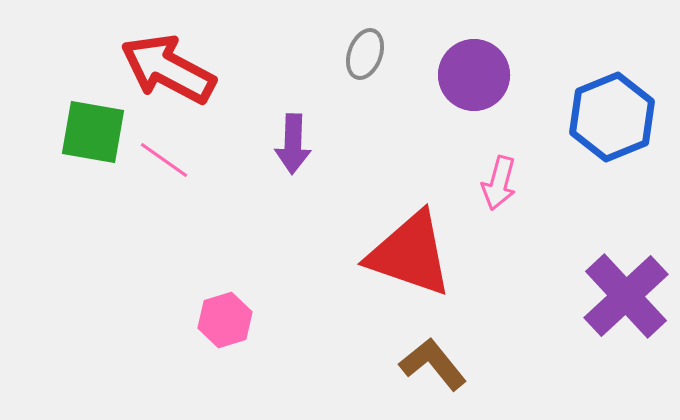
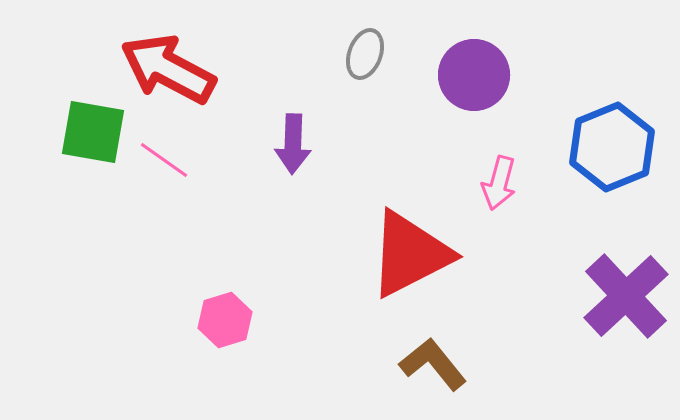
blue hexagon: moved 30 px down
red triangle: rotated 46 degrees counterclockwise
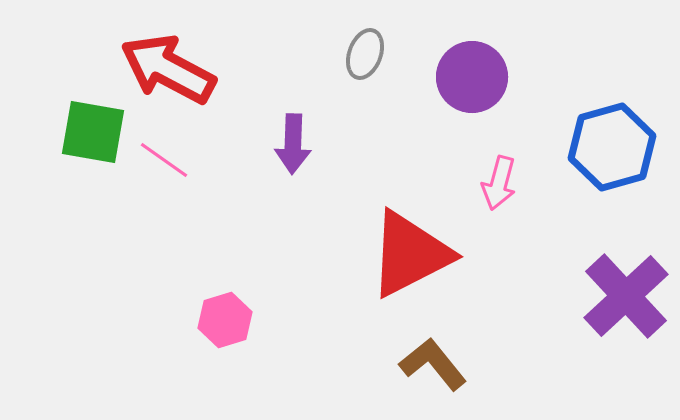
purple circle: moved 2 px left, 2 px down
blue hexagon: rotated 6 degrees clockwise
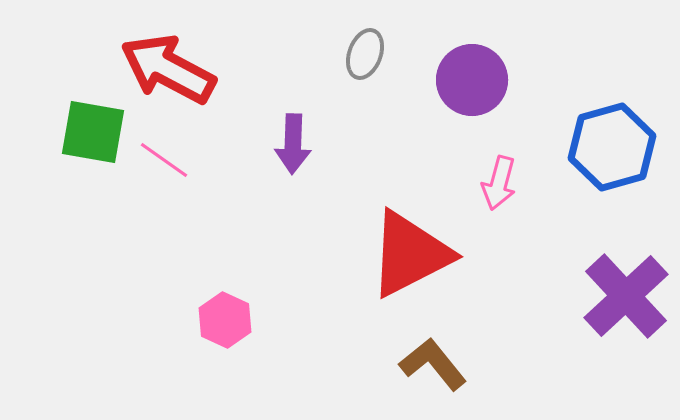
purple circle: moved 3 px down
pink hexagon: rotated 18 degrees counterclockwise
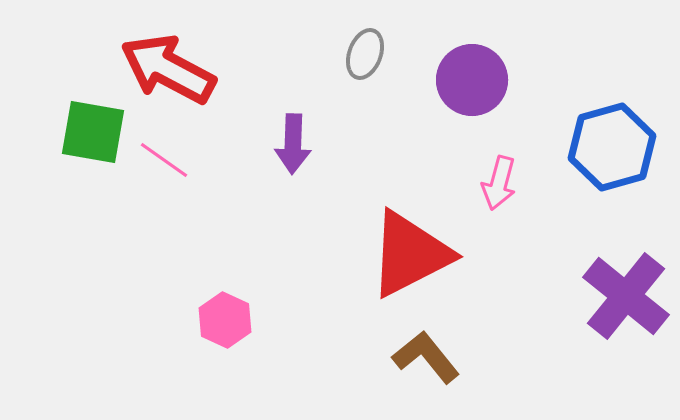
purple cross: rotated 8 degrees counterclockwise
brown L-shape: moved 7 px left, 7 px up
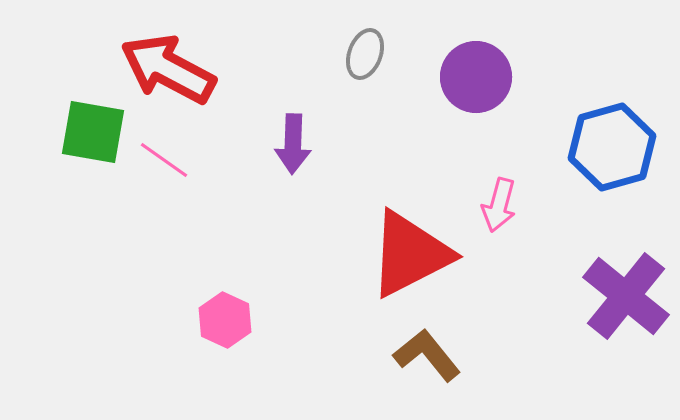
purple circle: moved 4 px right, 3 px up
pink arrow: moved 22 px down
brown L-shape: moved 1 px right, 2 px up
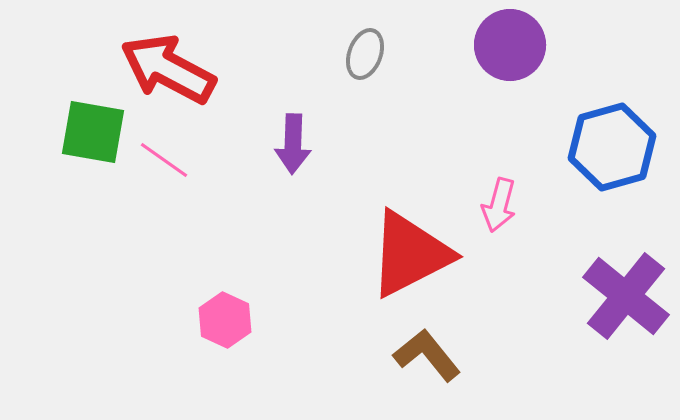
purple circle: moved 34 px right, 32 px up
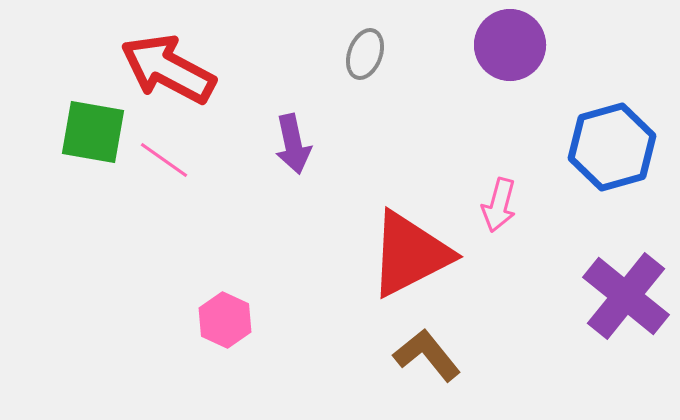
purple arrow: rotated 14 degrees counterclockwise
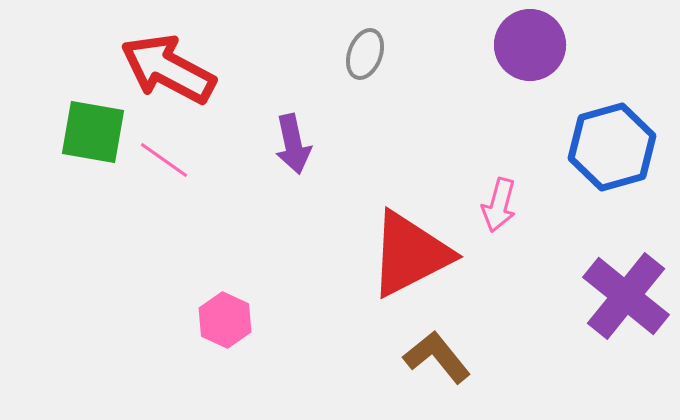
purple circle: moved 20 px right
brown L-shape: moved 10 px right, 2 px down
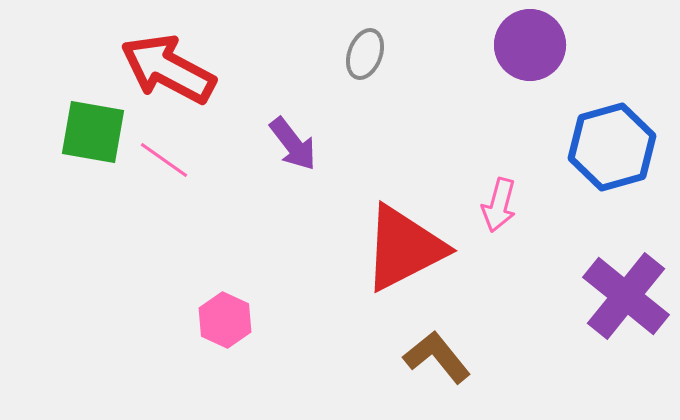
purple arrow: rotated 26 degrees counterclockwise
red triangle: moved 6 px left, 6 px up
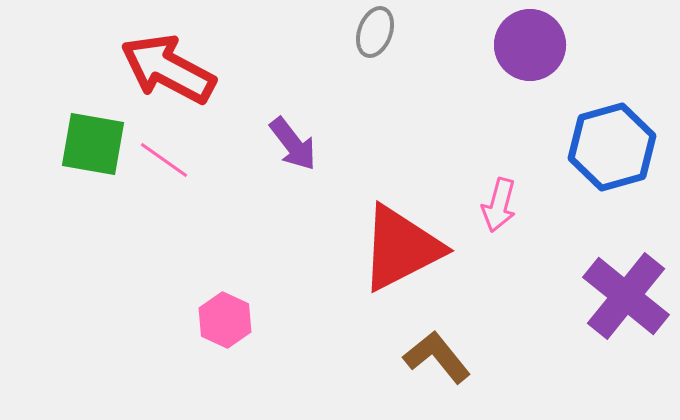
gray ellipse: moved 10 px right, 22 px up
green square: moved 12 px down
red triangle: moved 3 px left
